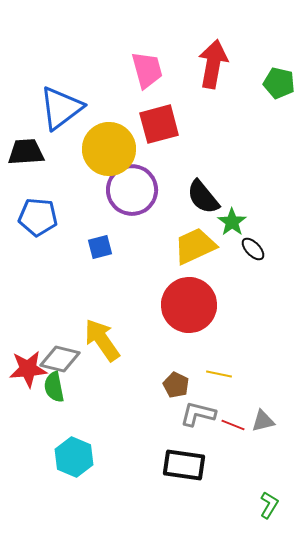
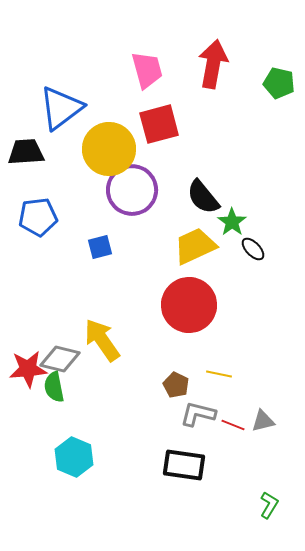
blue pentagon: rotated 12 degrees counterclockwise
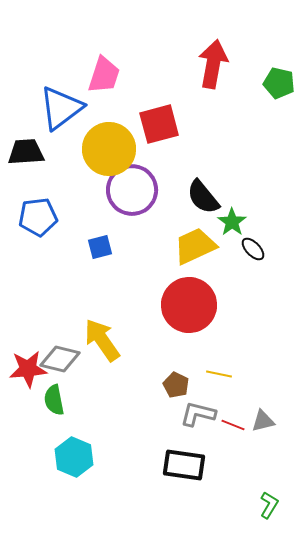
pink trapezoid: moved 43 px left, 5 px down; rotated 33 degrees clockwise
green semicircle: moved 13 px down
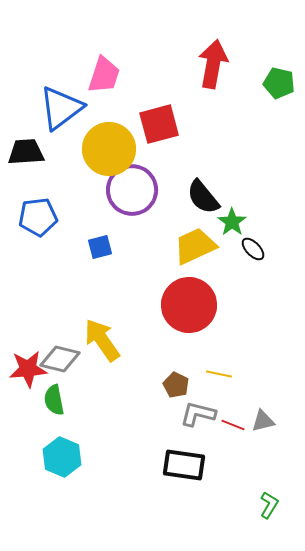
cyan hexagon: moved 12 px left
